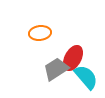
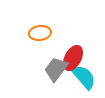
gray trapezoid: rotated 20 degrees counterclockwise
cyan semicircle: moved 2 px left
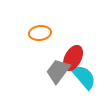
gray trapezoid: moved 2 px right, 2 px down
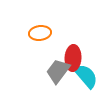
red ellipse: rotated 25 degrees counterclockwise
cyan semicircle: moved 2 px right, 1 px up
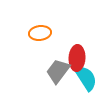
red ellipse: moved 4 px right
cyan semicircle: moved 2 px down; rotated 8 degrees clockwise
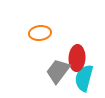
cyan semicircle: moved 2 px left; rotated 132 degrees counterclockwise
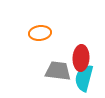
red ellipse: moved 4 px right
gray trapezoid: rotated 60 degrees clockwise
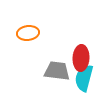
orange ellipse: moved 12 px left
gray trapezoid: moved 1 px left
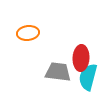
gray trapezoid: moved 1 px right, 1 px down
cyan semicircle: moved 4 px right, 1 px up
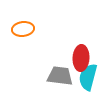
orange ellipse: moved 5 px left, 4 px up
gray trapezoid: moved 2 px right, 4 px down
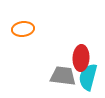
gray trapezoid: moved 3 px right
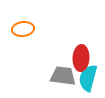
cyan semicircle: moved 1 px down
